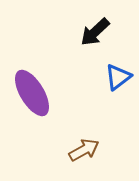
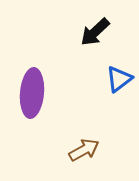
blue triangle: moved 1 px right, 2 px down
purple ellipse: rotated 36 degrees clockwise
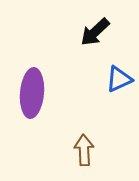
blue triangle: rotated 12 degrees clockwise
brown arrow: rotated 64 degrees counterclockwise
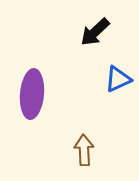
blue triangle: moved 1 px left
purple ellipse: moved 1 px down
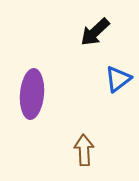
blue triangle: rotated 12 degrees counterclockwise
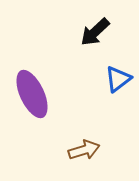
purple ellipse: rotated 30 degrees counterclockwise
brown arrow: rotated 76 degrees clockwise
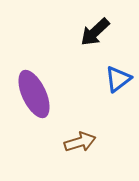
purple ellipse: moved 2 px right
brown arrow: moved 4 px left, 8 px up
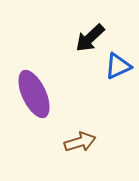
black arrow: moved 5 px left, 6 px down
blue triangle: moved 13 px up; rotated 12 degrees clockwise
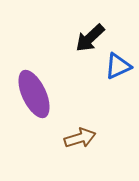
brown arrow: moved 4 px up
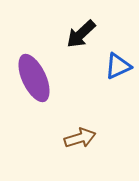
black arrow: moved 9 px left, 4 px up
purple ellipse: moved 16 px up
